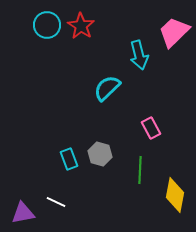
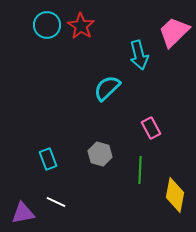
cyan rectangle: moved 21 px left
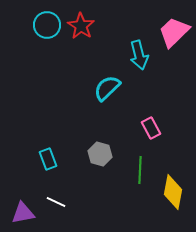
yellow diamond: moved 2 px left, 3 px up
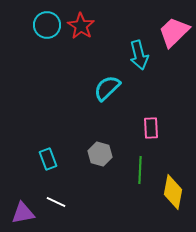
pink rectangle: rotated 25 degrees clockwise
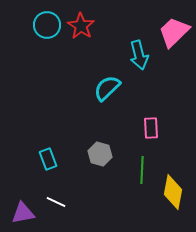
green line: moved 2 px right
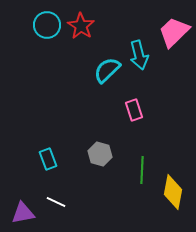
cyan semicircle: moved 18 px up
pink rectangle: moved 17 px left, 18 px up; rotated 15 degrees counterclockwise
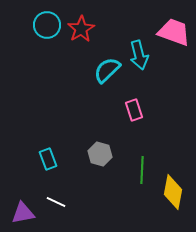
red star: moved 3 px down; rotated 8 degrees clockwise
pink trapezoid: rotated 64 degrees clockwise
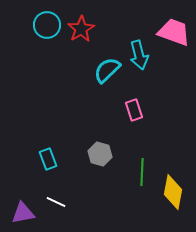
green line: moved 2 px down
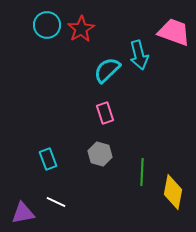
pink rectangle: moved 29 px left, 3 px down
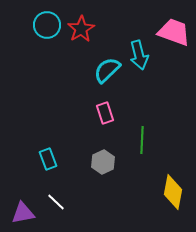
gray hexagon: moved 3 px right, 8 px down; rotated 20 degrees clockwise
green line: moved 32 px up
white line: rotated 18 degrees clockwise
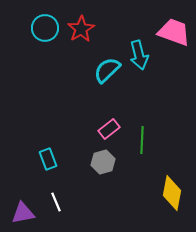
cyan circle: moved 2 px left, 3 px down
pink rectangle: moved 4 px right, 16 px down; rotated 70 degrees clockwise
gray hexagon: rotated 10 degrees clockwise
yellow diamond: moved 1 px left, 1 px down
white line: rotated 24 degrees clockwise
